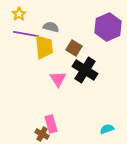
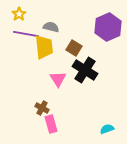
brown cross: moved 26 px up
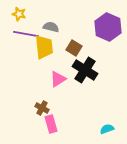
yellow star: rotated 24 degrees counterclockwise
purple hexagon: rotated 12 degrees counterclockwise
pink triangle: rotated 30 degrees clockwise
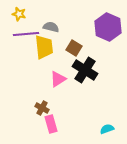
purple line: rotated 15 degrees counterclockwise
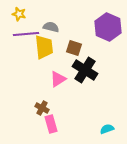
brown square: rotated 14 degrees counterclockwise
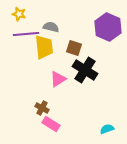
pink rectangle: rotated 42 degrees counterclockwise
